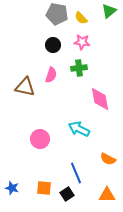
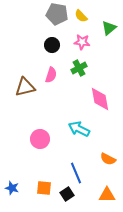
green triangle: moved 17 px down
yellow semicircle: moved 2 px up
black circle: moved 1 px left
green cross: rotated 21 degrees counterclockwise
brown triangle: rotated 25 degrees counterclockwise
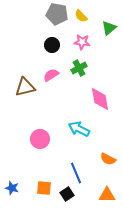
pink semicircle: rotated 140 degrees counterclockwise
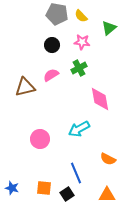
cyan arrow: rotated 55 degrees counterclockwise
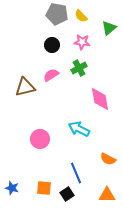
cyan arrow: rotated 55 degrees clockwise
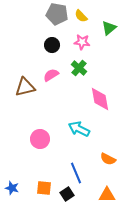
green cross: rotated 21 degrees counterclockwise
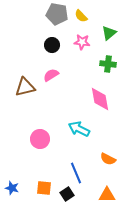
green triangle: moved 5 px down
green cross: moved 29 px right, 4 px up; rotated 35 degrees counterclockwise
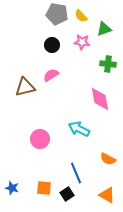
green triangle: moved 5 px left, 4 px up; rotated 21 degrees clockwise
orange triangle: rotated 30 degrees clockwise
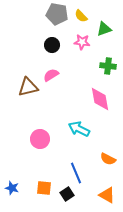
green cross: moved 2 px down
brown triangle: moved 3 px right
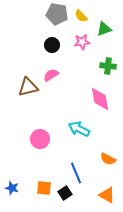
pink star: rotated 14 degrees counterclockwise
black square: moved 2 px left, 1 px up
